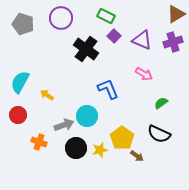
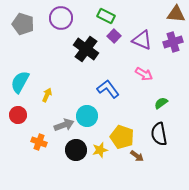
brown triangle: rotated 36 degrees clockwise
blue L-shape: rotated 15 degrees counterclockwise
yellow arrow: rotated 80 degrees clockwise
black semicircle: rotated 55 degrees clockwise
yellow pentagon: moved 1 px up; rotated 15 degrees counterclockwise
black circle: moved 2 px down
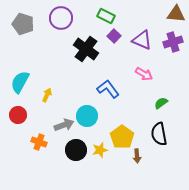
yellow pentagon: rotated 15 degrees clockwise
brown arrow: rotated 48 degrees clockwise
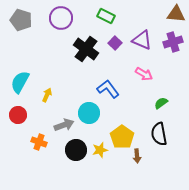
gray pentagon: moved 2 px left, 4 px up
purple square: moved 1 px right, 7 px down
cyan circle: moved 2 px right, 3 px up
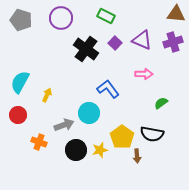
pink arrow: rotated 30 degrees counterclockwise
black semicircle: moved 7 px left; rotated 70 degrees counterclockwise
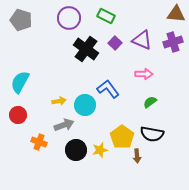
purple circle: moved 8 px right
yellow arrow: moved 12 px right, 6 px down; rotated 56 degrees clockwise
green semicircle: moved 11 px left, 1 px up
cyan circle: moved 4 px left, 8 px up
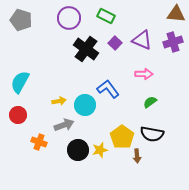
black circle: moved 2 px right
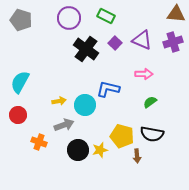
blue L-shape: rotated 40 degrees counterclockwise
yellow pentagon: moved 1 px up; rotated 20 degrees counterclockwise
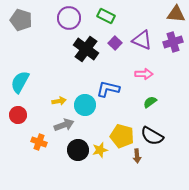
black semicircle: moved 2 px down; rotated 20 degrees clockwise
